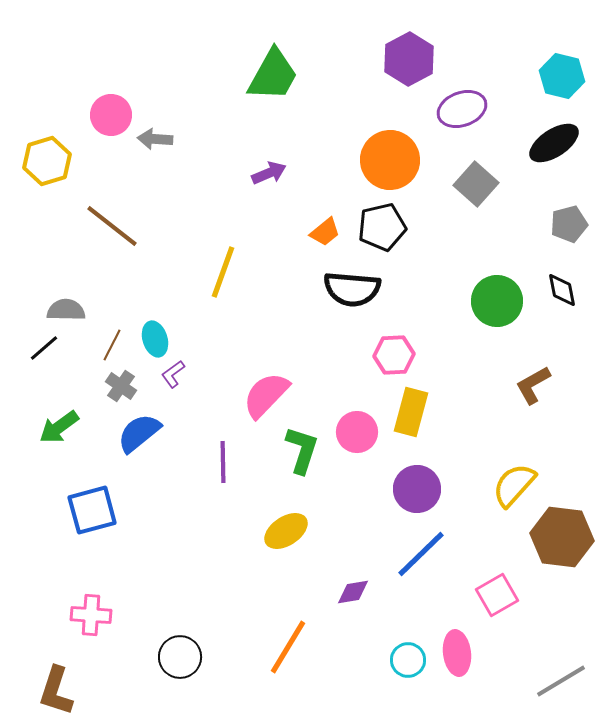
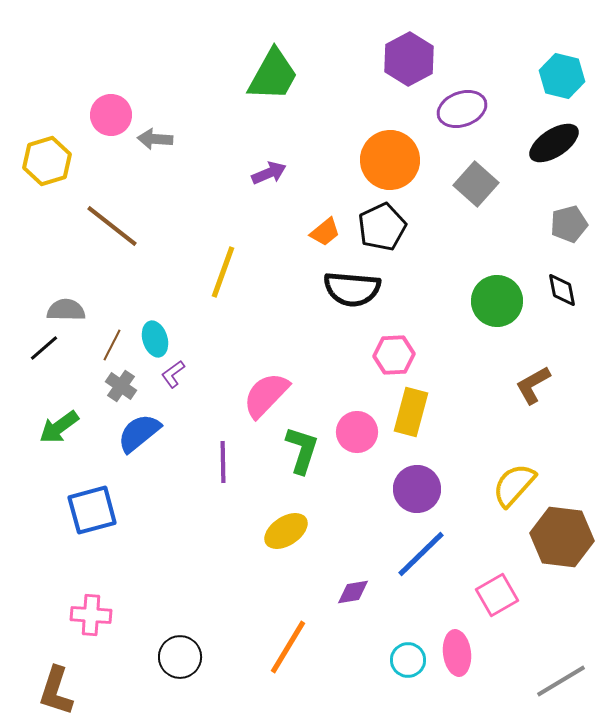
black pentagon at (382, 227): rotated 12 degrees counterclockwise
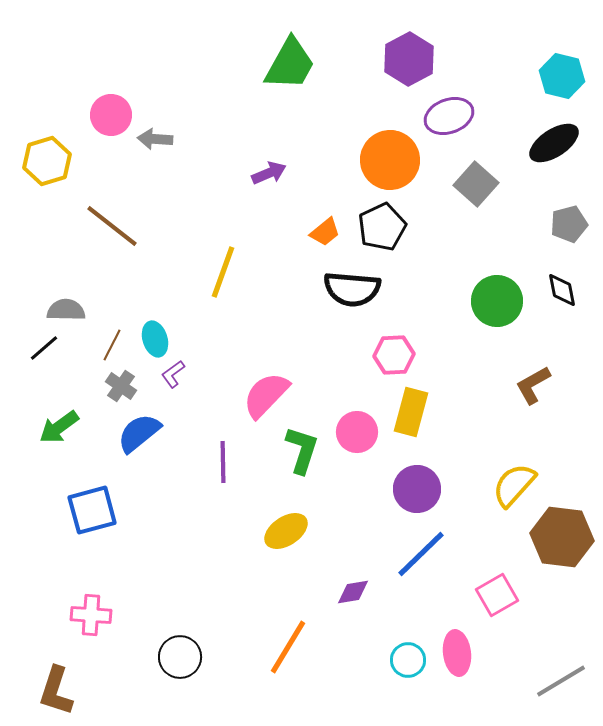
green trapezoid at (273, 75): moved 17 px right, 11 px up
purple ellipse at (462, 109): moved 13 px left, 7 px down
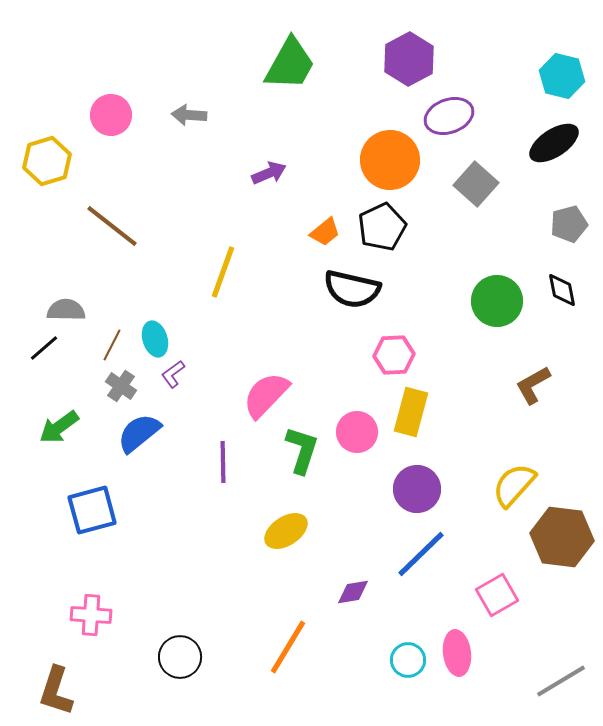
gray arrow at (155, 139): moved 34 px right, 24 px up
black semicircle at (352, 289): rotated 8 degrees clockwise
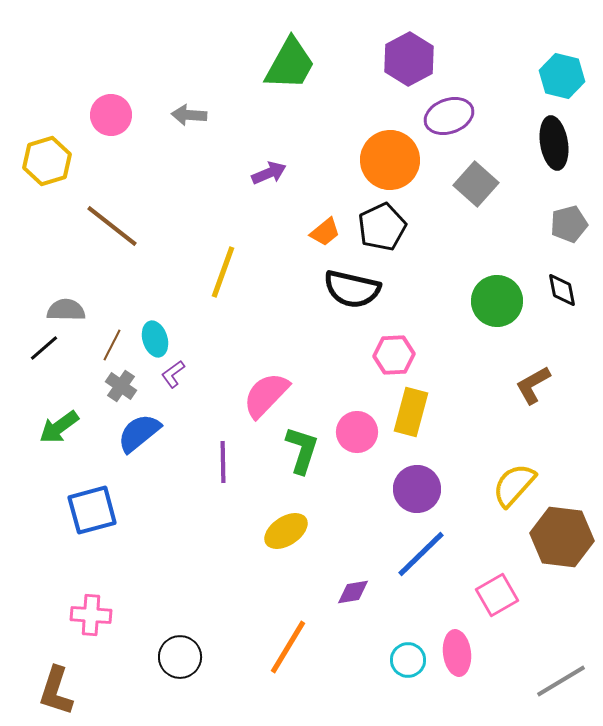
black ellipse at (554, 143): rotated 66 degrees counterclockwise
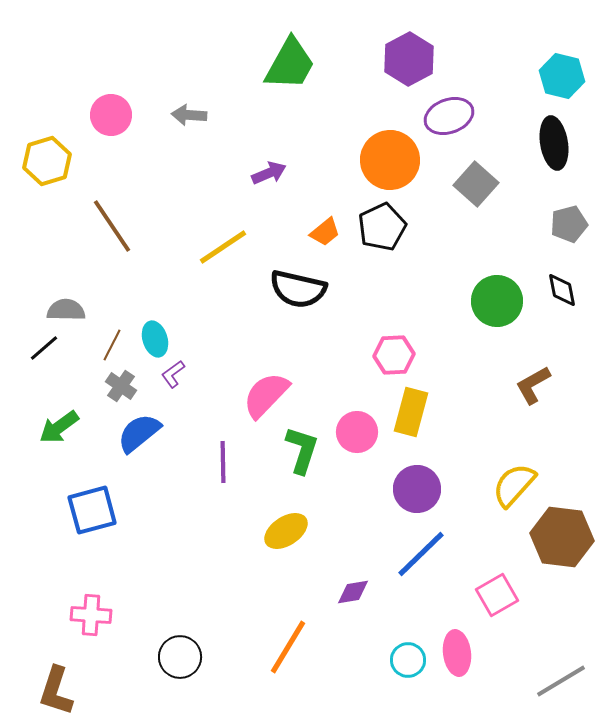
brown line at (112, 226): rotated 18 degrees clockwise
yellow line at (223, 272): moved 25 px up; rotated 36 degrees clockwise
black semicircle at (352, 289): moved 54 px left
